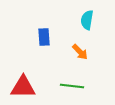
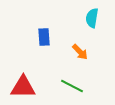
cyan semicircle: moved 5 px right, 2 px up
green line: rotated 20 degrees clockwise
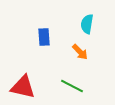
cyan semicircle: moved 5 px left, 6 px down
red triangle: rotated 12 degrees clockwise
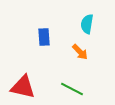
green line: moved 3 px down
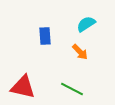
cyan semicircle: moved 1 px left; rotated 48 degrees clockwise
blue rectangle: moved 1 px right, 1 px up
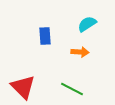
cyan semicircle: moved 1 px right
orange arrow: rotated 42 degrees counterclockwise
red triangle: rotated 32 degrees clockwise
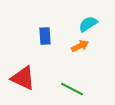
cyan semicircle: moved 1 px right
orange arrow: moved 6 px up; rotated 30 degrees counterclockwise
red triangle: moved 9 px up; rotated 20 degrees counterclockwise
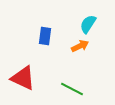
cyan semicircle: rotated 24 degrees counterclockwise
blue rectangle: rotated 12 degrees clockwise
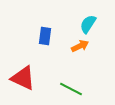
green line: moved 1 px left
